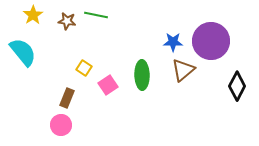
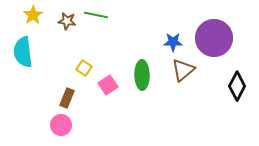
purple circle: moved 3 px right, 3 px up
cyan semicircle: rotated 148 degrees counterclockwise
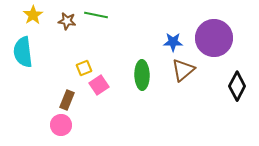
yellow square: rotated 35 degrees clockwise
pink square: moved 9 px left
brown rectangle: moved 2 px down
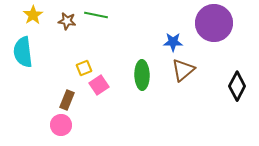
purple circle: moved 15 px up
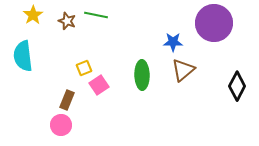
brown star: rotated 12 degrees clockwise
cyan semicircle: moved 4 px down
